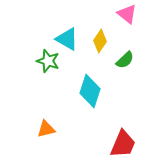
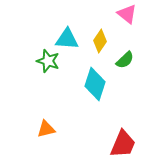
cyan triangle: rotated 25 degrees counterclockwise
cyan diamond: moved 5 px right, 7 px up
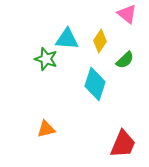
green star: moved 2 px left, 2 px up
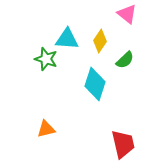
red trapezoid: rotated 36 degrees counterclockwise
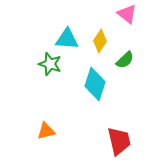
green star: moved 4 px right, 5 px down
orange triangle: moved 2 px down
red trapezoid: moved 4 px left, 3 px up
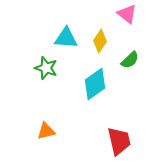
cyan triangle: moved 1 px left, 1 px up
green semicircle: moved 5 px right
green star: moved 4 px left, 4 px down
cyan diamond: rotated 36 degrees clockwise
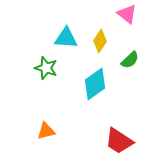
red trapezoid: rotated 136 degrees clockwise
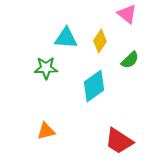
green star: rotated 20 degrees counterclockwise
cyan diamond: moved 1 px left, 2 px down
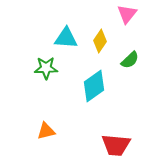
pink triangle: rotated 30 degrees clockwise
red trapezoid: moved 3 px left, 4 px down; rotated 28 degrees counterclockwise
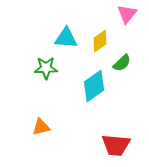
yellow diamond: rotated 20 degrees clockwise
green semicircle: moved 8 px left, 3 px down
orange triangle: moved 5 px left, 4 px up
